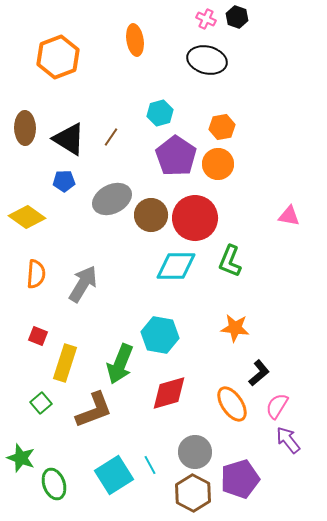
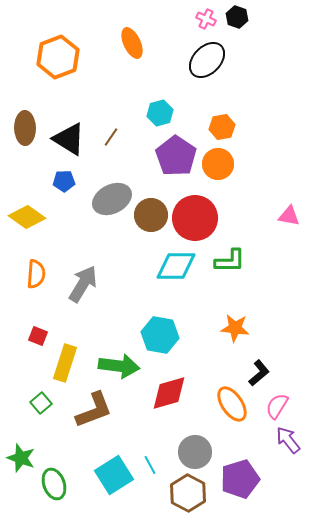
orange ellipse at (135, 40): moved 3 px left, 3 px down; rotated 16 degrees counterclockwise
black ellipse at (207, 60): rotated 60 degrees counterclockwise
green L-shape at (230, 261): rotated 112 degrees counterclockwise
green arrow at (120, 364): moved 1 px left, 2 px down; rotated 105 degrees counterclockwise
brown hexagon at (193, 493): moved 5 px left
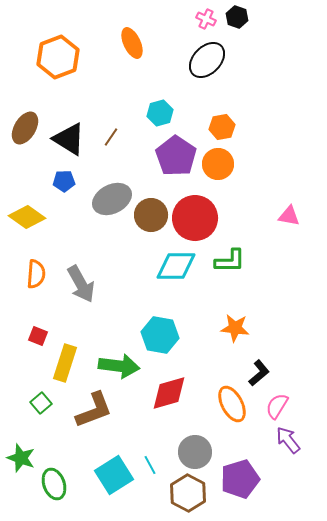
brown ellipse at (25, 128): rotated 32 degrees clockwise
gray arrow at (83, 284): moved 2 px left; rotated 120 degrees clockwise
orange ellipse at (232, 404): rotated 6 degrees clockwise
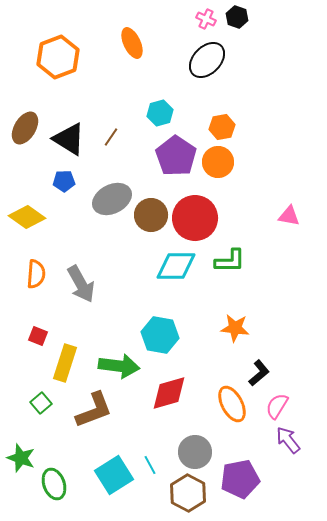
orange circle at (218, 164): moved 2 px up
purple pentagon at (240, 479): rotated 6 degrees clockwise
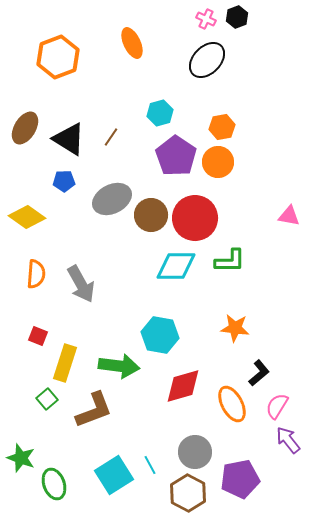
black hexagon at (237, 17): rotated 20 degrees clockwise
red diamond at (169, 393): moved 14 px right, 7 px up
green square at (41, 403): moved 6 px right, 4 px up
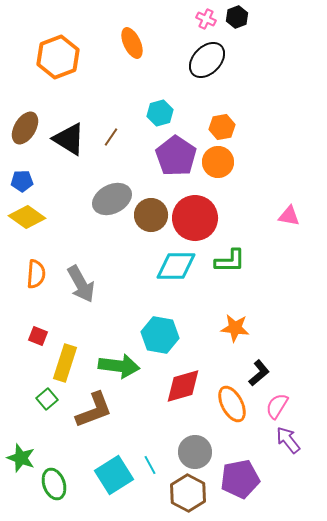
blue pentagon at (64, 181): moved 42 px left
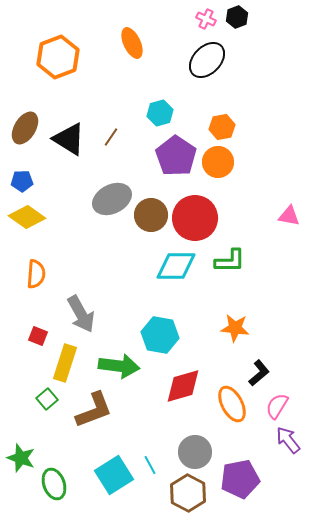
gray arrow at (81, 284): moved 30 px down
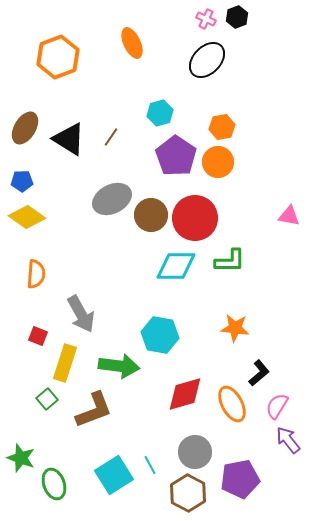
red diamond at (183, 386): moved 2 px right, 8 px down
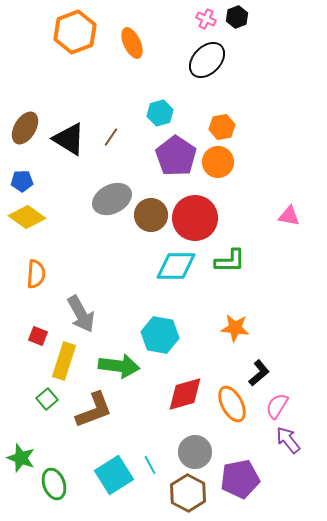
orange hexagon at (58, 57): moved 17 px right, 25 px up
yellow rectangle at (65, 363): moved 1 px left, 2 px up
